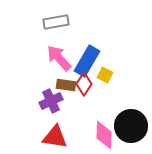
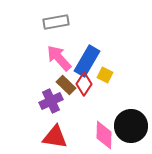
brown rectangle: rotated 36 degrees clockwise
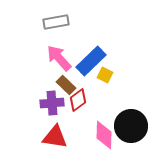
blue rectangle: moved 4 px right; rotated 16 degrees clockwise
red diamond: moved 6 px left, 16 px down; rotated 20 degrees clockwise
purple cross: moved 1 px right, 2 px down; rotated 20 degrees clockwise
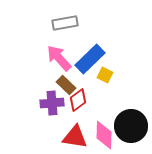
gray rectangle: moved 9 px right, 1 px down
blue rectangle: moved 1 px left, 2 px up
red triangle: moved 20 px right
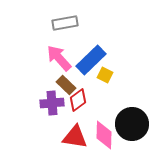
blue rectangle: moved 1 px right, 1 px down
black circle: moved 1 px right, 2 px up
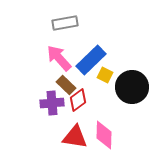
black circle: moved 37 px up
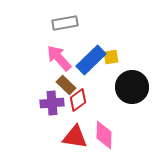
yellow square: moved 6 px right, 18 px up; rotated 35 degrees counterclockwise
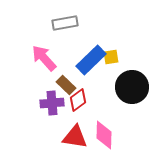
pink arrow: moved 15 px left
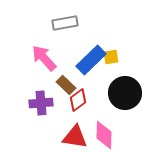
black circle: moved 7 px left, 6 px down
purple cross: moved 11 px left
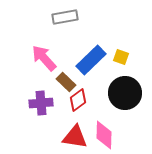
gray rectangle: moved 6 px up
yellow square: moved 10 px right; rotated 28 degrees clockwise
brown rectangle: moved 3 px up
